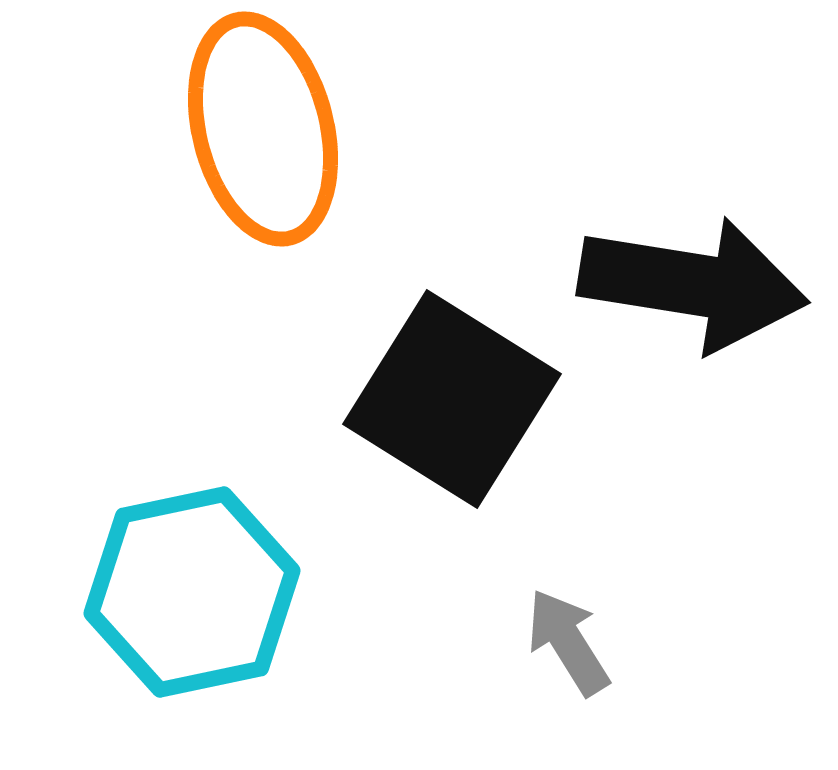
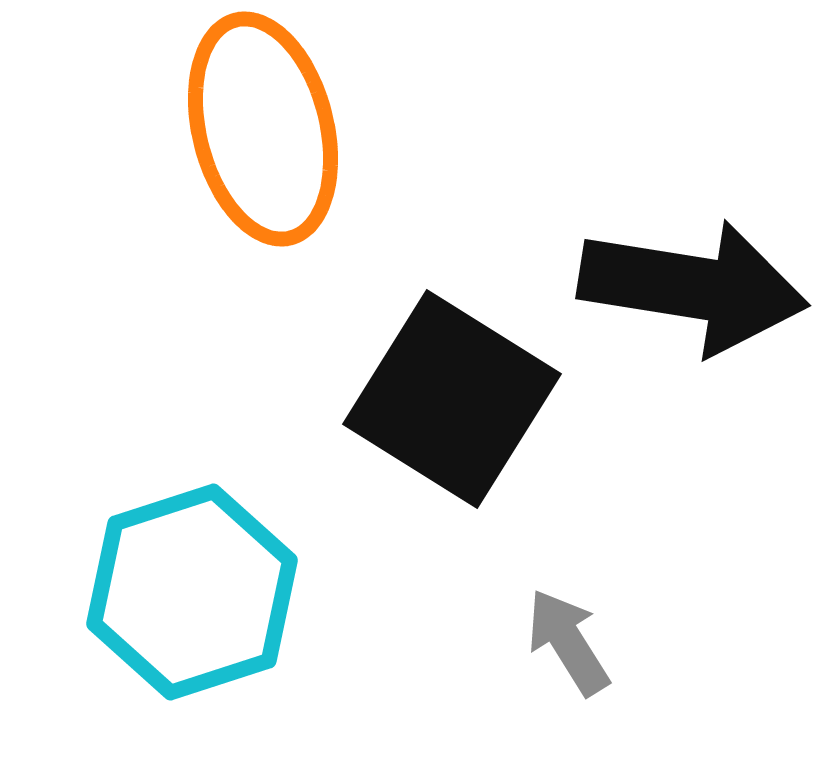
black arrow: moved 3 px down
cyan hexagon: rotated 6 degrees counterclockwise
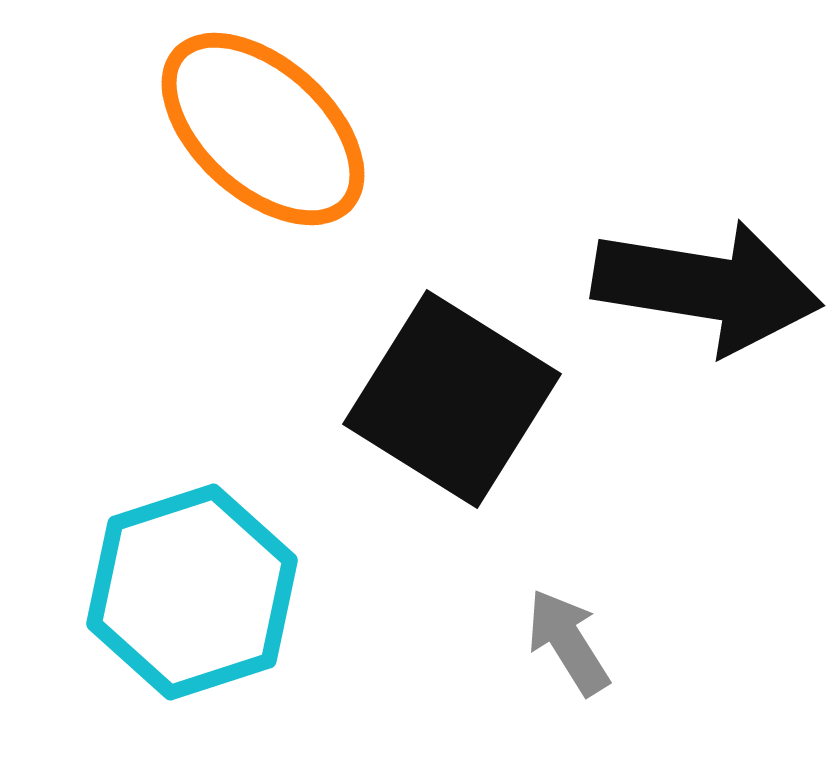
orange ellipse: rotated 34 degrees counterclockwise
black arrow: moved 14 px right
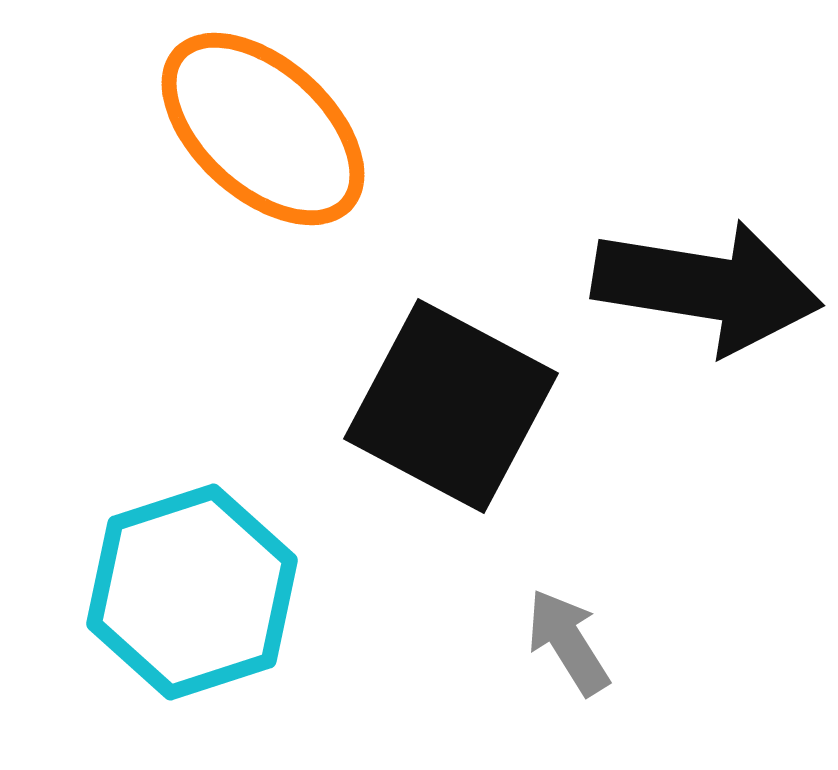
black square: moved 1 px left, 7 px down; rotated 4 degrees counterclockwise
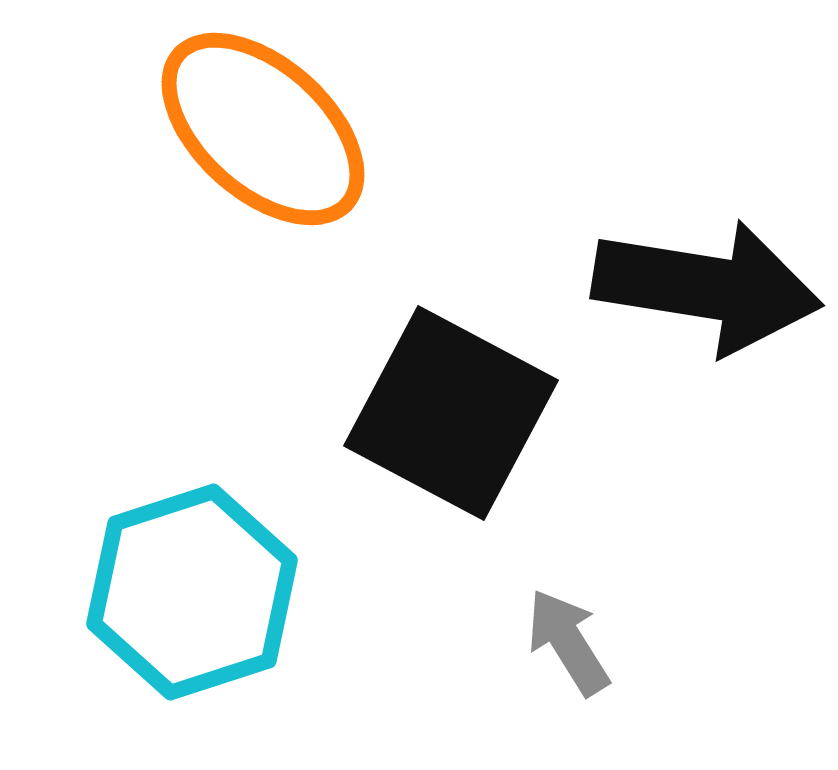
black square: moved 7 px down
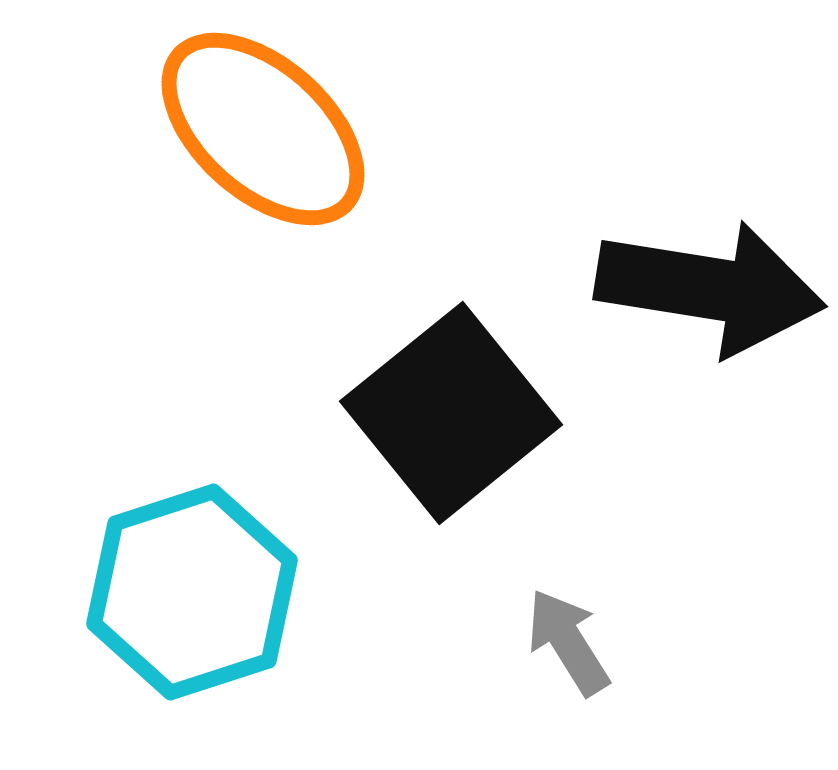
black arrow: moved 3 px right, 1 px down
black square: rotated 23 degrees clockwise
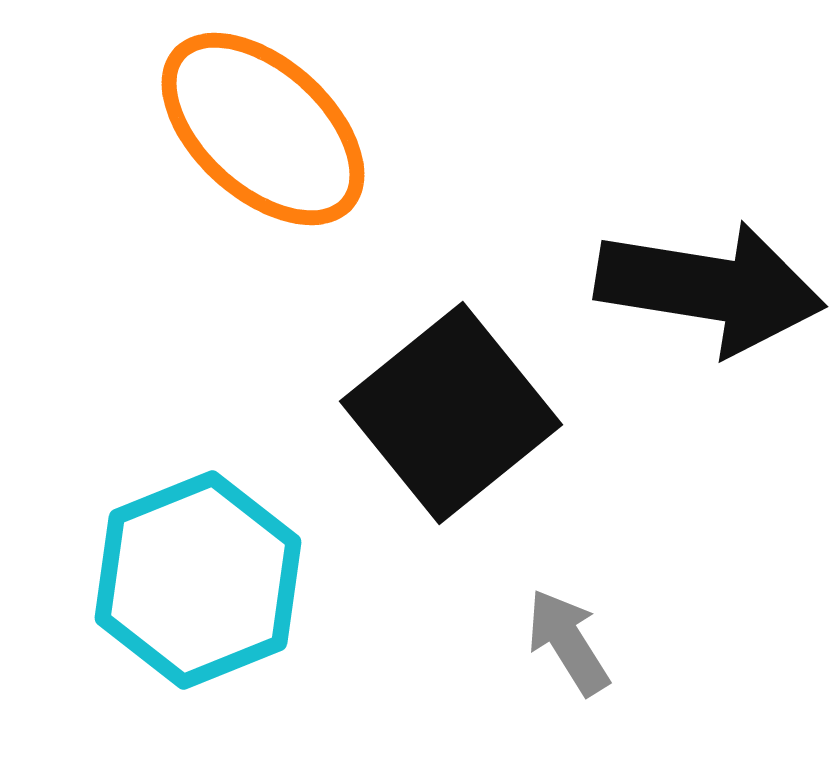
cyan hexagon: moved 6 px right, 12 px up; rotated 4 degrees counterclockwise
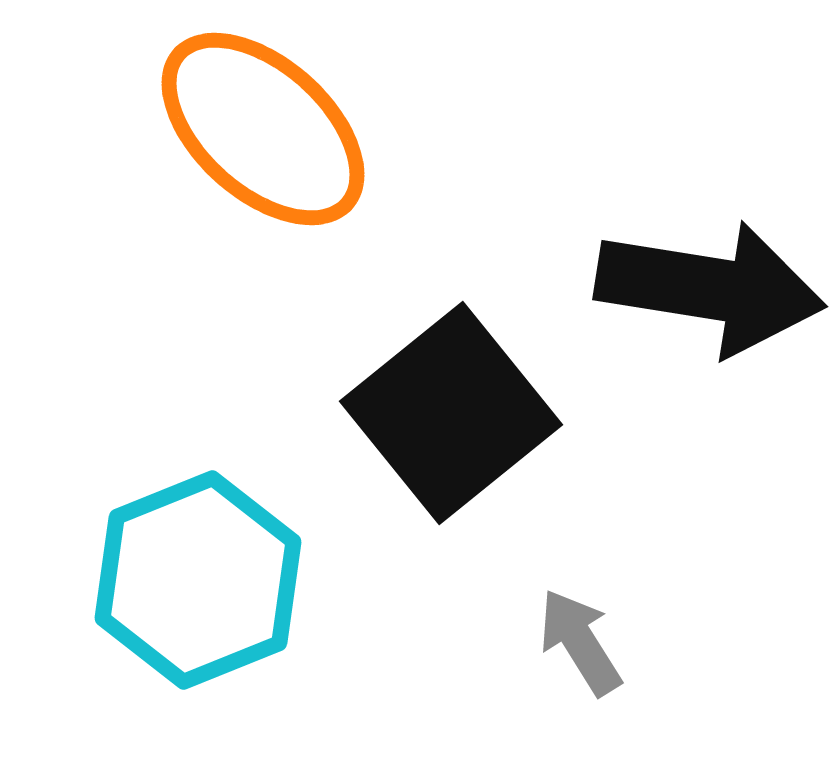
gray arrow: moved 12 px right
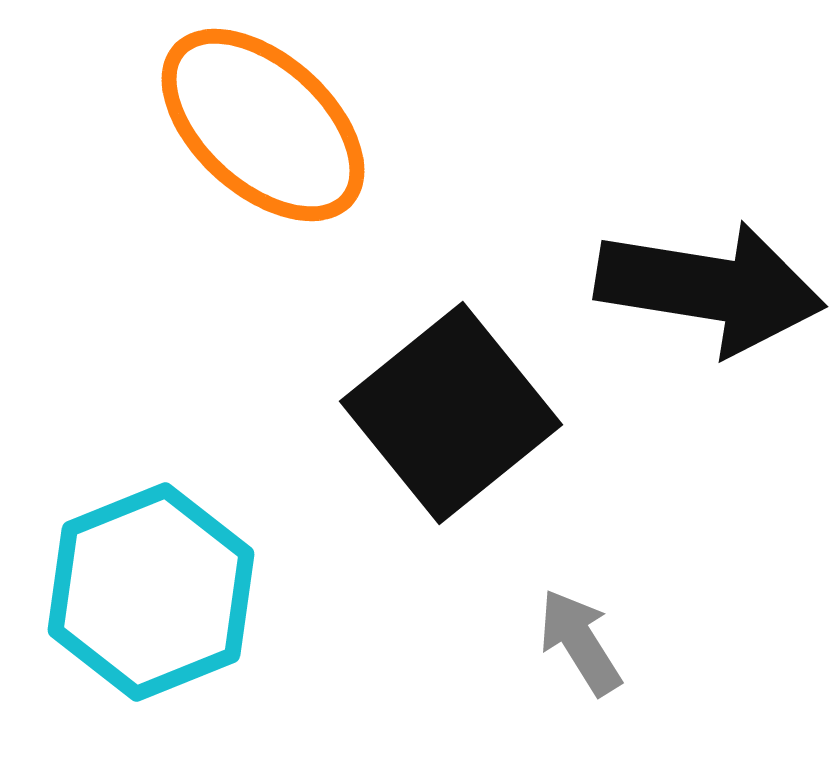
orange ellipse: moved 4 px up
cyan hexagon: moved 47 px left, 12 px down
